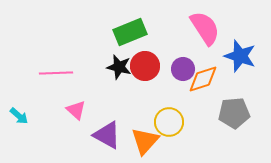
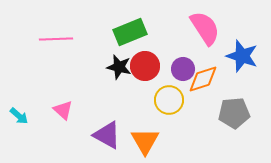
blue star: moved 2 px right
pink line: moved 34 px up
pink triangle: moved 13 px left
yellow circle: moved 22 px up
orange triangle: rotated 12 degrees counterclockwise
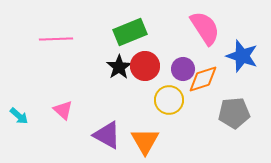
black star: rotated 25 degrees clockwise
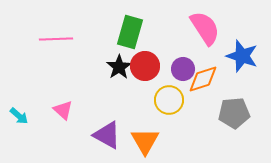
green rectangle: rotated 52 degrees counterclockwise
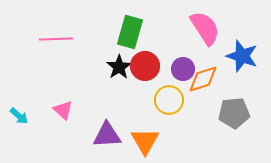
purple triangle: rotated 32 degrees counterclockwise
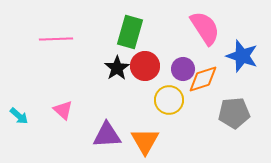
black star: moved 2 px left, 1 px down
